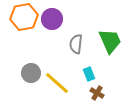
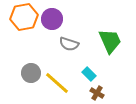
gray semicircle: moved 7 px left; rotated 78 degrees counterclockwise
cyan rectangle: rotated 24 degrees counterclockwise
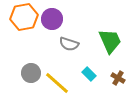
brown cross: moved 21 px right, 15 px up
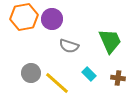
gray semicircle: moved 2 px down
brown cross: rotated 24 degrees counterclockwise
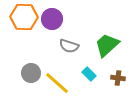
orange hexagon: rotated 12 degrees clockwise
green trapezoid: moved 3 px left, 4 px down; rotated 108 degrees counterclockwise
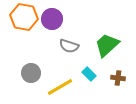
orange hexagon: rotated 8 degrees clockwise
yellow line: moved 3 px right, 4 px down; rotated 72 degrees counterclockwise
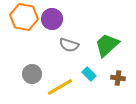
gray semicircle: moved 1 px up
gray circle: moved 1 px right, 1 px down
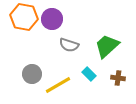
green trapezoid: moved 1 px down
yellow line: moved 2 px left, 2 px up
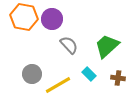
gray semicircle: rotated 150 degrees counterclockwise
